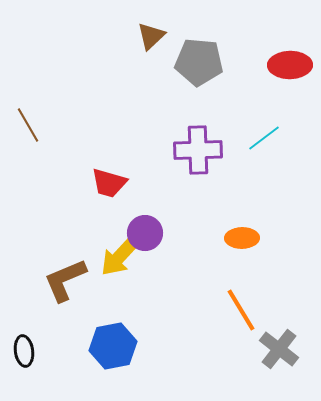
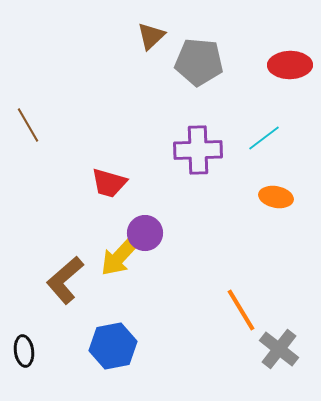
orange ellipse: moved 34 px right, 41 px up; rotated 12 degrees clockwise
brown L-shape: rotated 18 degrees counterclockwise
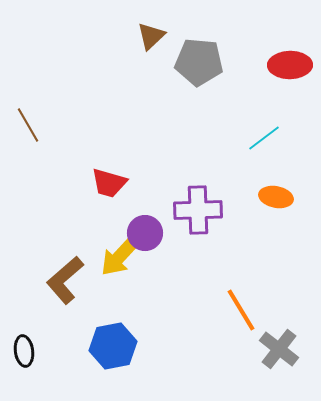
purple cross: moved 60 px down
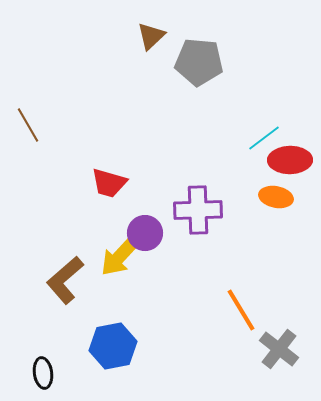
red ellipse: moved 95 px down
black ellipse: moved 19 px right, 22 px down
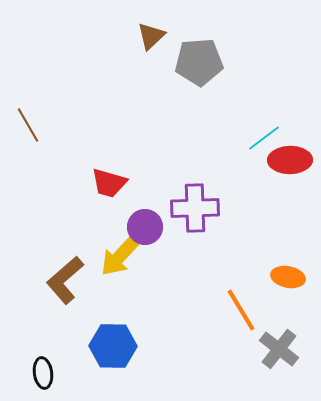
gray pentagon: rotated 9 degrees counterclockwise
orange ellipse: moved 12 px right, 80 px down
purple cross: moved 3 px left, 2 px up
purple circle: moved 6 px up
blue hexagon: rotated 12 degrees clockwise
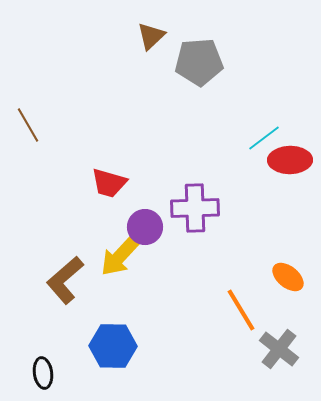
orange ellipse: rotated 28 degrees clockwise
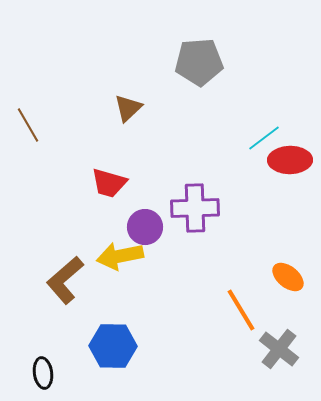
brown triangle: moved 23 px left, 72 px down
yellow arrow: rotated 36 degrees clockwise
